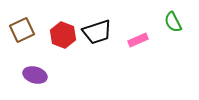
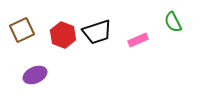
purple ellipse: rotated 40 degrees counterclockwise
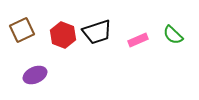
green semicircle: moved 13 px down; rotated 20 degrees counterclockwise
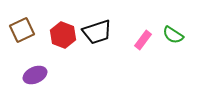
green semicircle: rotated 10 degrees counterclockwise
pink rectangle: moved 5 px right; rotated 30 degrees counterclockwise
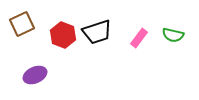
brown square: moved 6 px up
green semicircle: rotated 20 degrees counterclockwise
pink rectangle: moved 4 px left, 2 px up
